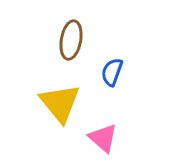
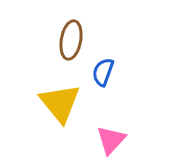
blue semicircle: moved 9 px left
pink triangle: moved 8 px right, 2 px down; rotated 32 degrees clockwise
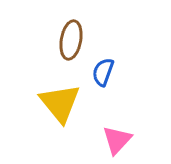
pink triangle: moved 6 px right
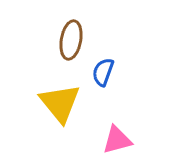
pink triangle: rotated 32 degrees clockwise
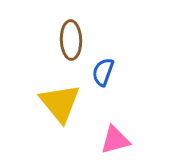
brown ellipse: rotated 12 degrees counterclockwise
pink triangle: moved 2 px left
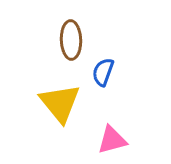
pink triangle: moved 3 px left
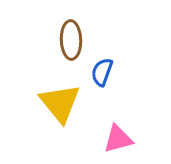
blue semicircle: moved 1 px left
pink triangle: moved 6 px right, 1 px up
